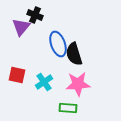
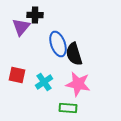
black cross: rotated 21 degrees counterclockwise
pink star: rotated 15 degrees clockwise
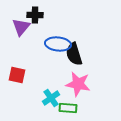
blue ellipse: rotated 65 degrees counterclockwise
cyan cross: moved 7 px right, 16 px down
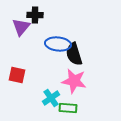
pink star: moved 4 px left, 3 px up
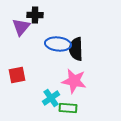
black semicircle: moved 2 px right, 5 px up; rotated 15 degrees clockwise
red square: rotated 24 degrees counterclockwise
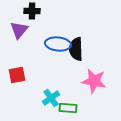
black cross: moved 3 px left, 4 px up
purple triangle: moved 2 px left, 3 px down
pink star: moved 20 px right
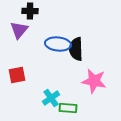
black cross: moved 2 px left
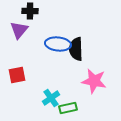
green rectangle: rotated 18 degrees counterclockwise
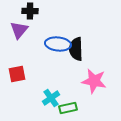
red square: moved 1 px up
